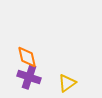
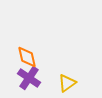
purple cross: moved 1 px down; rotated 15 degrees clockwise
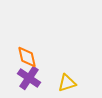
yellow triangle: rotated 18 degrees clockwise
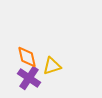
yellow triangle: moved 15 px left, 17 px up
